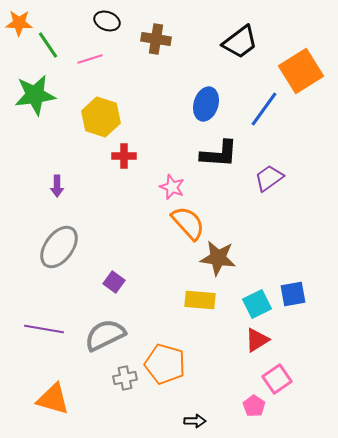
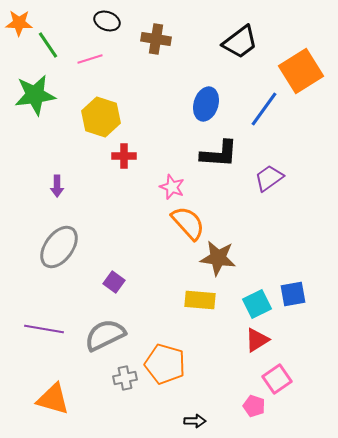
pink pentagon: rotated 15 degrees counterclockwise
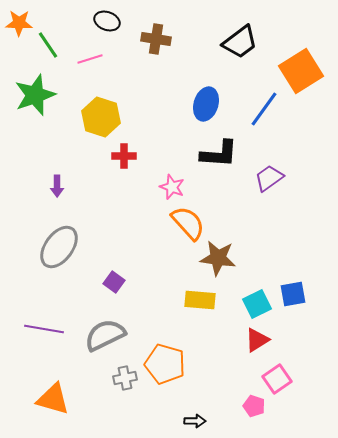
green star: rotated 12 degrees counterclockwise
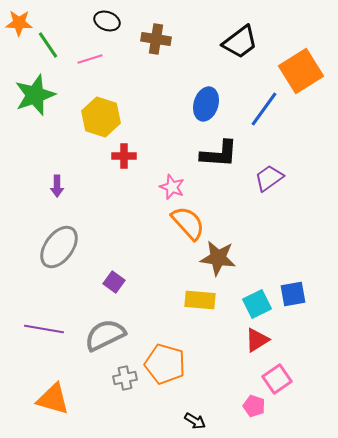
black arrow: rotated 30 degrees clockwise
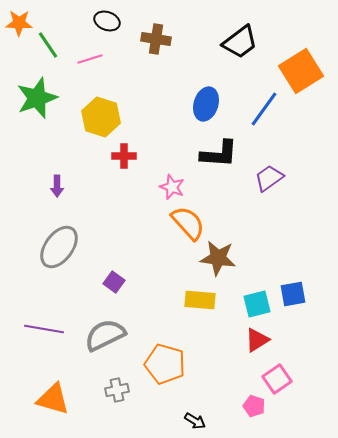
green star: moved 2 px right, 3 px down
cyan square: rotated 12 degrees clockwise
gray cross: moved 8 px left, 12 px down
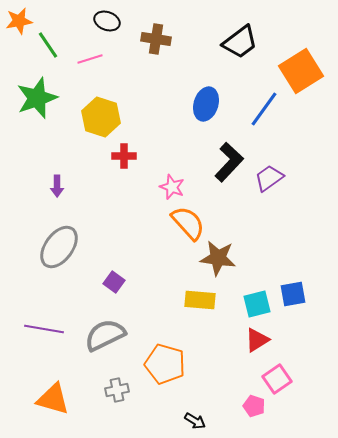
orange star: moved 2 px up; rotated 12 degrees counterclockwise
black L-shape: moved 10 px right, 8 px down; rotated 51 degrees counterclockwise
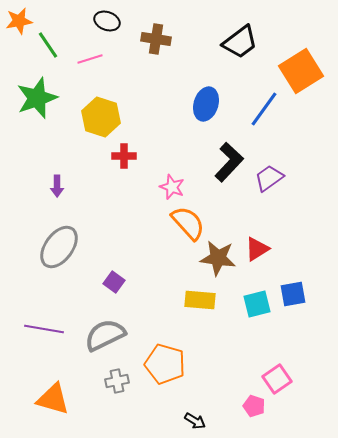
red triangle: moved 91 px up
gray cross: moved 9 px up
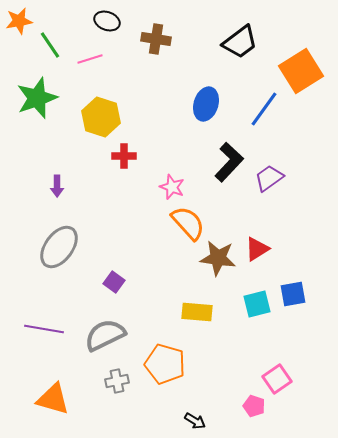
green line: moved 2 px right
yellow rectangle: moved 3 px left, 12 px down
